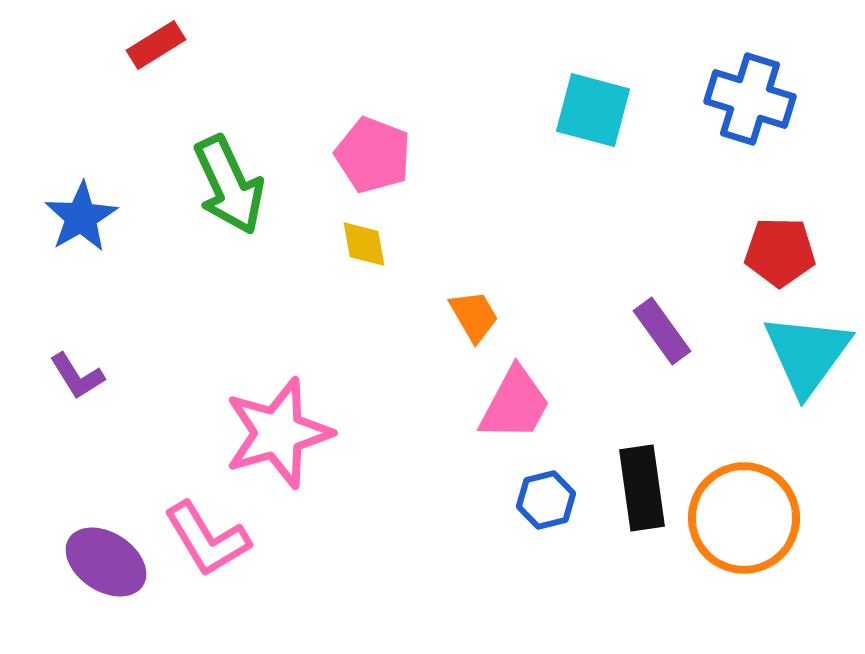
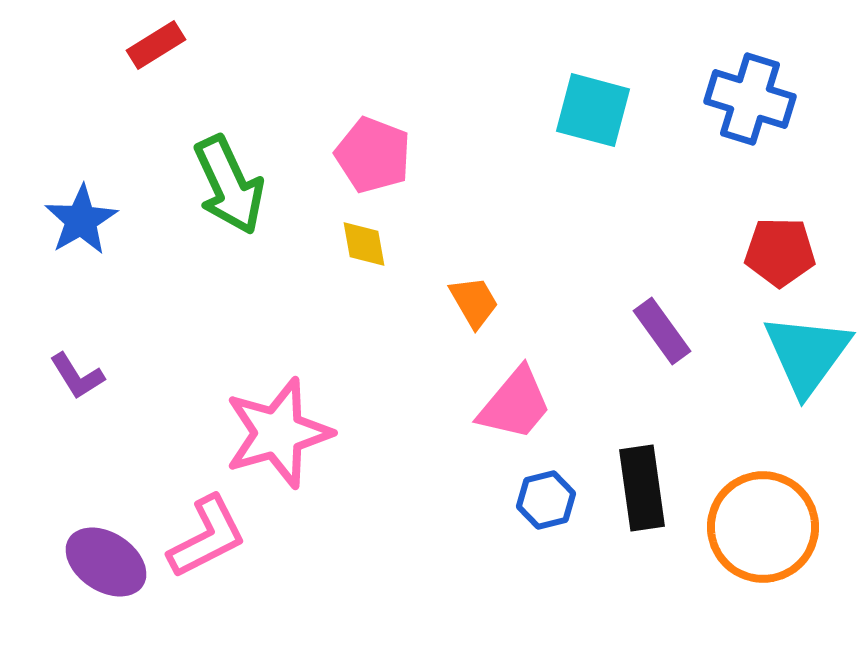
blue star: moved 3 px down
orange trapezoid: moved 14 px up
pink trapezoid: rotated 12 degrees clockwise
orange circle: moved 19 px right, 9 px down
pink L-shape: moved 2 px up; rotated 86 degrees counterclockwise
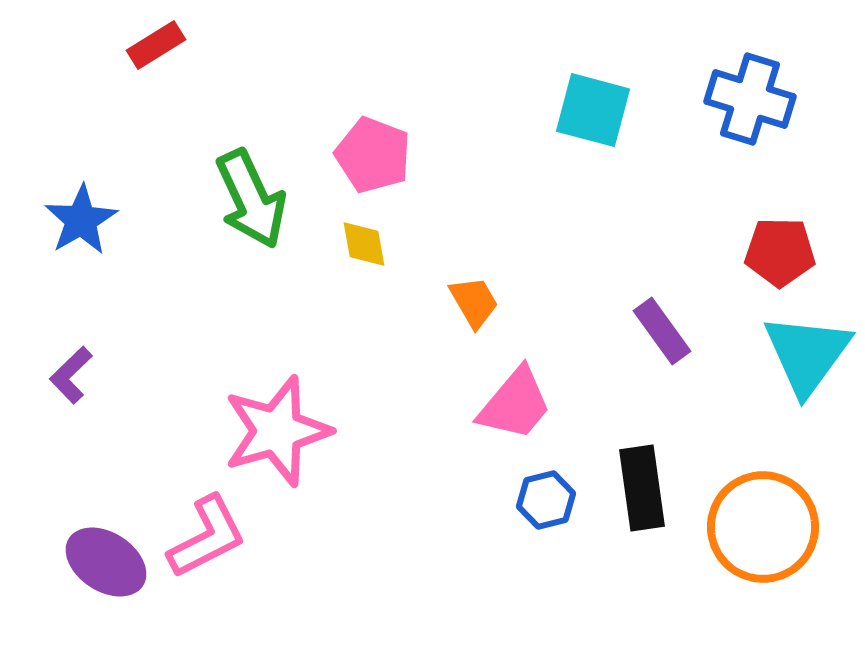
green arrow: moved 22 px right, 14 px down
purple L-shape: moved 6 px left, 1 px up; rotated 78 degrees clockwise
pink star: moved 1 px left, 2 px up
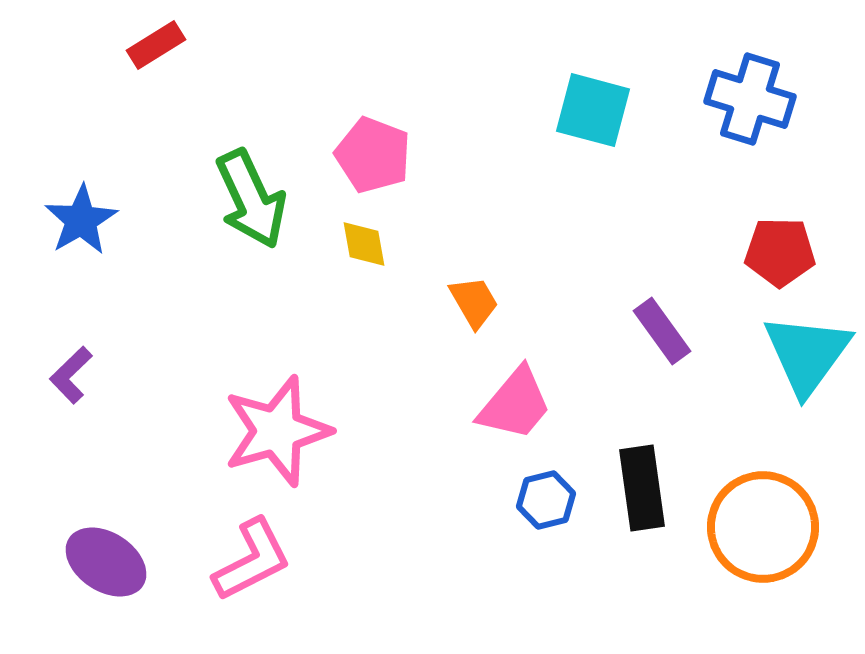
pink L-shape: moved 45 px right, 23 px down
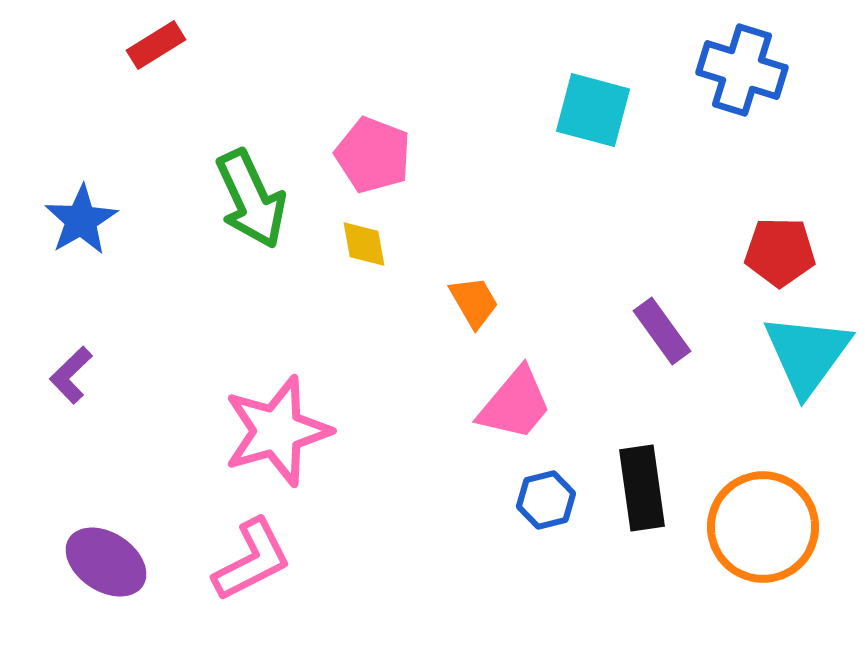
blue cross: moved 8 px left, 29 px up
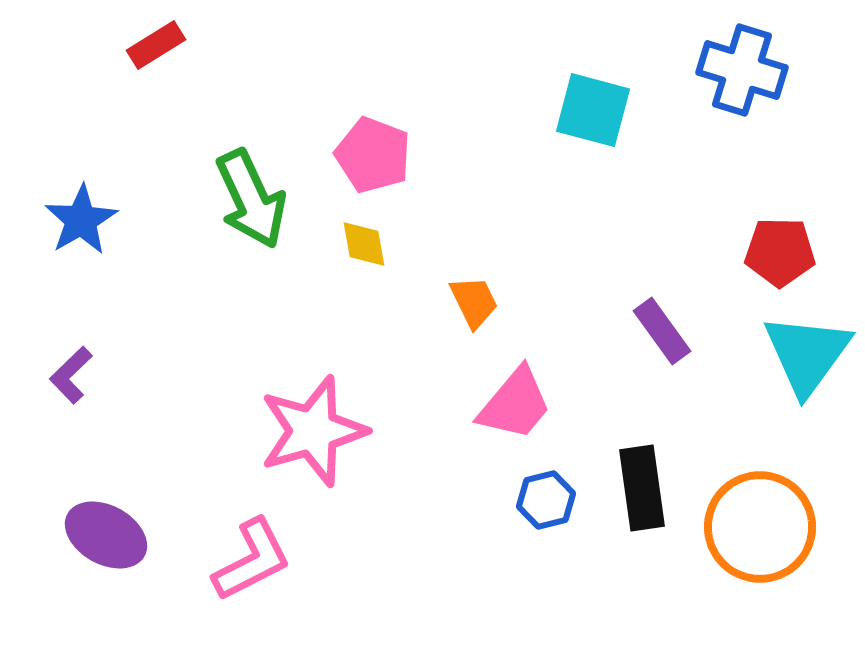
orange trapezoid: rotated 4 degrees clockwise
pink star: moved 36 px right
orange circle: moved 3 px left
purple ellipse: moved 27 px up; rotated 4 degrees counterclockwise
